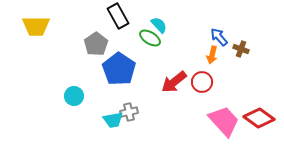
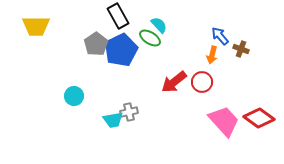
blue arrow: moved 1 px right, 1 px up
blue pentagon: moved 2 px right, 19 px up; rotated 12 degrees clockwise
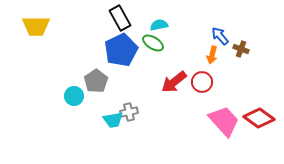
black rectangle: moved 2 px right, 2 px down
cyan semicircle: rotated 60 degrees counterclockwise
green ellipse: moved 3 px right, 5 px down
gray pentagon: moved 37 px down
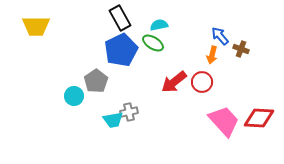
red diamond: rotated 32 degrees counterclockwise
